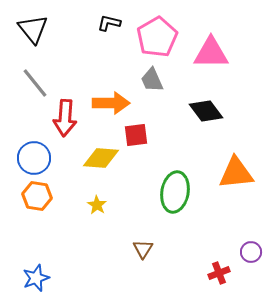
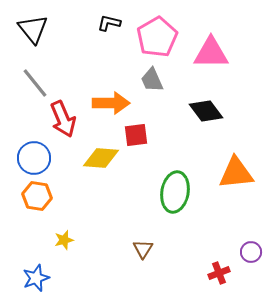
red arrow: moved 2 px left, 1 px down; rotated 27 degrees counterclockwise
yellow star: moved 33 px left, 35 px down; rotated 24 degrees clockwise
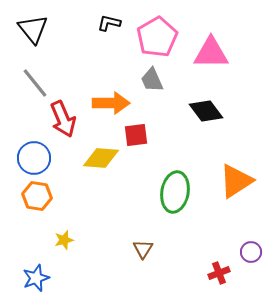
orange triangle: moved 8 px down; rotated 27 degrees counterclockwise
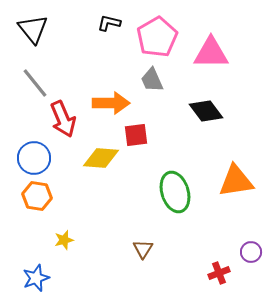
orange triangle: rotated 24 degrees clockwise
green ellipse: rotated 27 degrees counterclockwise
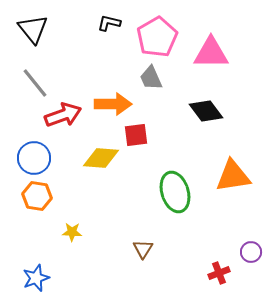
gray trapezoid: moved 1 px left, 2 px up
orange arrow: moved 2 px right, 1 px down
red arrow: moved 4 px up; rotated 87 degrees counterclockwise
orange triangle: moved 3 px left, 5 px up
yellow star: moved 8 px right, 8 px up; rotated 18 degrees clockwise
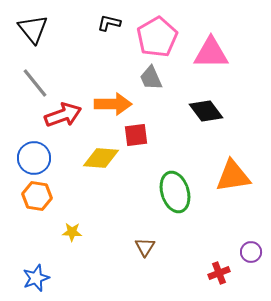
brown triangle: moved 2 px right, 2 px up
